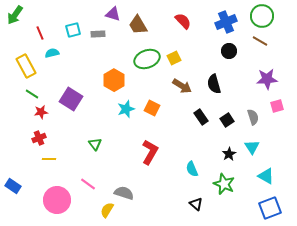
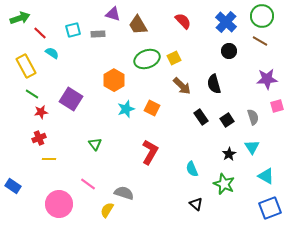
green arrow at (15, 15): moved 5 px right, 3 px down; rotated 144 degrees counterclockwise
blue cross at (226, 22): rotated 25 degrees counterclockwise
red line at (40, 33): rotated 24 degrees counterclockwise
cyan semicircle at (52, 53): rotated 48 degrees clockwise
brown arrow at (182, 86): rotated 12 degrees clockwise
pink circle at (57, 200): moved 2 px right, 4 px down
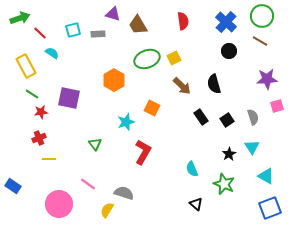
red semicircle at (183, 21): rotated 36 degrees clockwise
purple square at (71, 99): moved 2 px left, 1 px up; rotated 20 degrees counterclockwise
cyan star at (126, 109): moved 13 px down
red L-shape at (150, 152): moved 7 px left
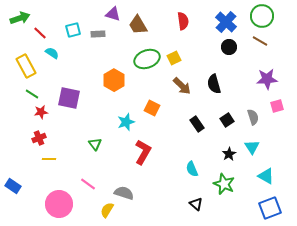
black circle at (229, 51): moved 4 px up
black rectangle at (201, 117): moved 4 px left, 7 px down
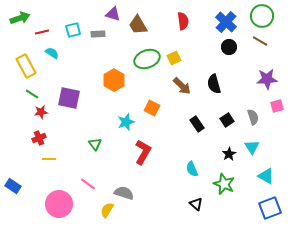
red line at (40, 33): moved 2 px right, 1 px up; rotated 56 degrees counterclockwise
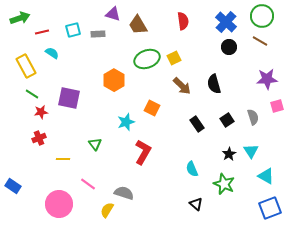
cyan triangle at (252, 147): moved 1 px left, 4 px down
yellow line at (49, 159): moved 14 px right
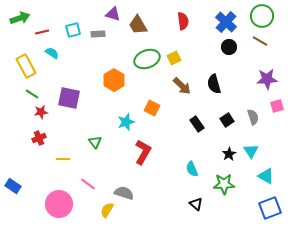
green triangle at (95, 144): moved 2 px up
green star at (224, 184): rotated 25 degrees counterclockwise
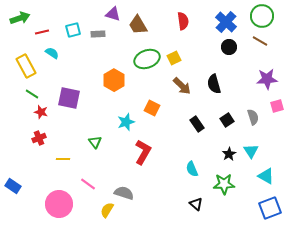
red star at (41, 112): rotated 24 degrees clockwise
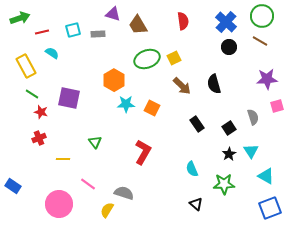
black square at (227, 120): moved 2 px right, 8 px down
cyan star at (126, 122): moved 18 px up; rotated 18 degrees clockwise
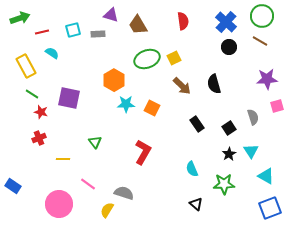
purple triangle at (113, 14): moved 2 px left, 1 px down
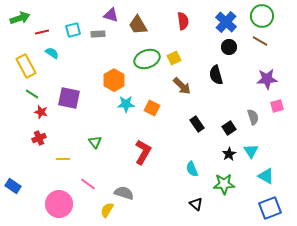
black semicircle at (214, 84): moved 2 px right, 9 px up
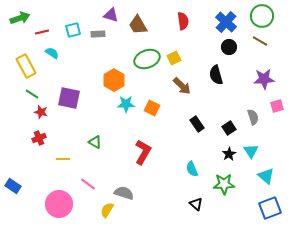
purple star at (267, 79): moved 3 px left
green triangle at (95, 142): rotated 24 degrees counterclockwise
cyan triangle at (266, 176): rotated 12 degrees clockwise
